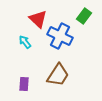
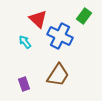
purple rectangle: rotated 24 degrees counterclockwise
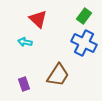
blue cross: moved 24 px right, 7 px down
cyan arrow: rotated 40 degrees counterclockwise
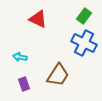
red triangle: rotated 18 degrees counterclockwise
cyan arrow: moved 5 px left, 15 px down
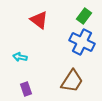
red triangle: moved 1 px right, 1 px down; rotated 12 degrees clockwise
blue cross: moved 2 px left, 1 px up
brown trapezoid: moved 14 px right, 6 px down
purple rectangle: moved 2 px right, 5 px down
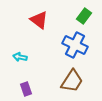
blue cross: moved 7 px left, 3 px down
